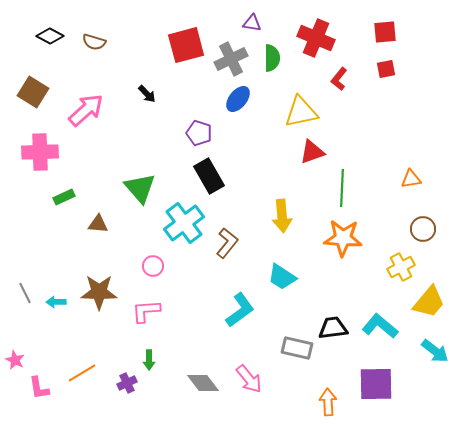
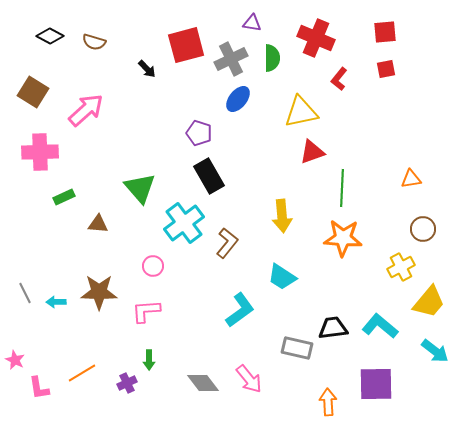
black arrow at (147, 94): moved 25 px up
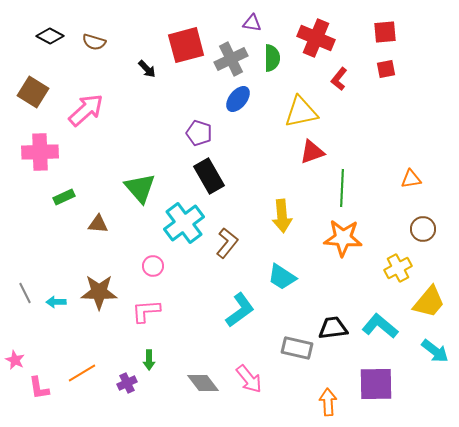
yellow cross at (401, 267): moved 3 px left, 1 px down
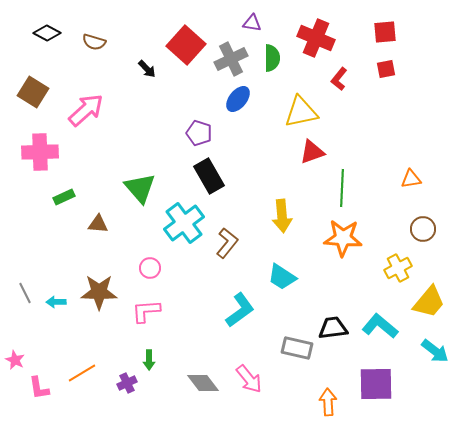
black diamond at (50, 36): moved 3 px left, 3 px up
red square at (186, 45): rotated 33 degrees counterclockwise
pink circle at (153, 266): moved 3 px left, 2 px down
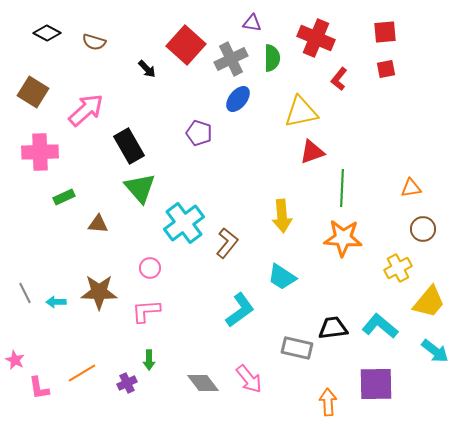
black rectangle at (209, 176): moved 80 px left, 30 px up
orange triangle at (411, 179): moved 9 px down
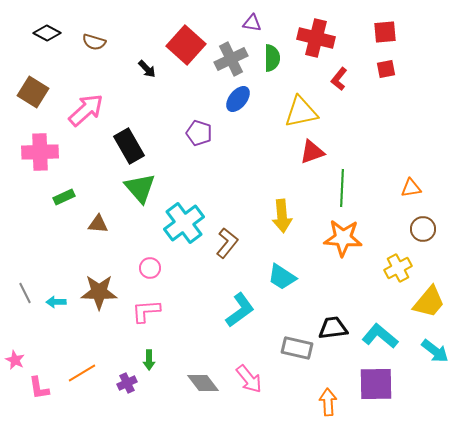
red cross at (316, 38): rotated 9 degrees counterclockwise
cyan L-shape at (380, 326): moved 10 px down
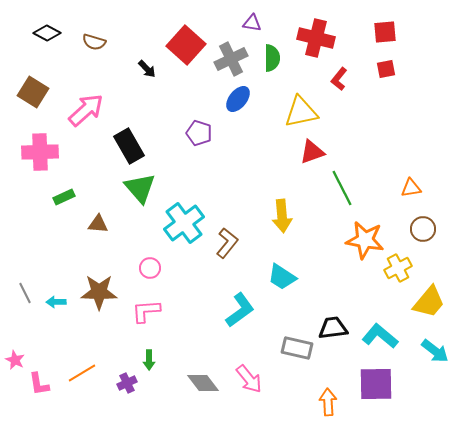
green line at (342, 188): rotated 30 degrees counterclockwise
orange star at (343, 238): moved 22 px right, 2 px down; rotated 6 degrees clockwise
pink L-shape at (39, 388): moved 4 px up
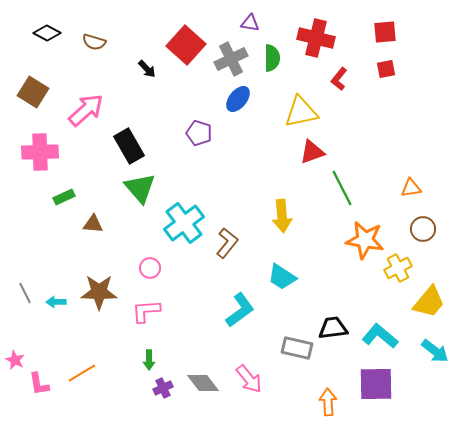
purple triangle at (252, 23): moved 2 px left
brown triangle at (98, 224): moved 5 px left
purple cross at (127, 383): moved 36 px right, 5 px down
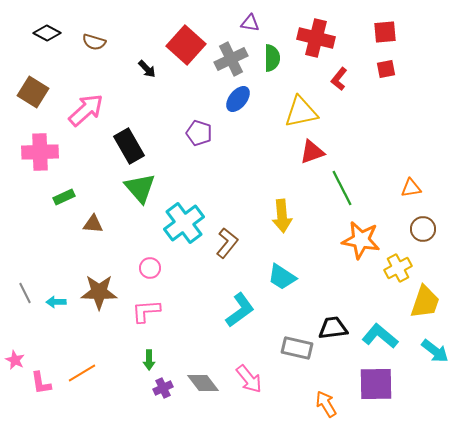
orange star at (365, 240): moved 4 px left
yellow trapezoid at (429, 302): moved 4 px left; rotated 21 degrees counterclockwise
pink L-shape at (39, 384): moved 2 px right, 1 px up
orange arrow at (328, 402): moved 2 px left, 2 px down; rotated 28 degrees counterclockwise
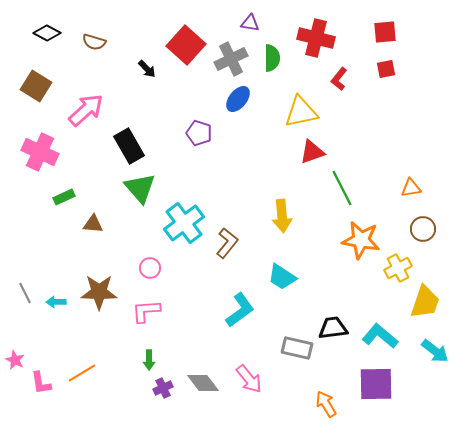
brown square at (33, 92): moved 3 px right, 6 px up
pink cross at (40, 152): rotated 27 degrees clockwise
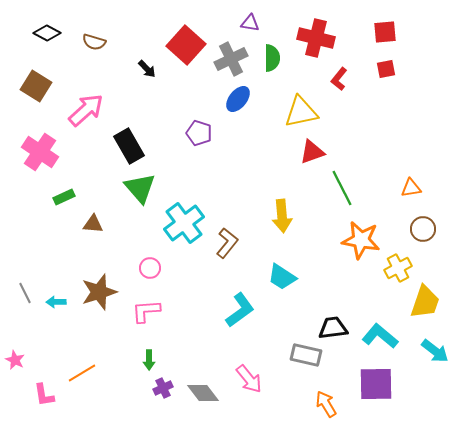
pink cross at (40, 152): rotated 9 degrees clockwise
brown star at (99, 292): rotated 18 degrees counterclockwise
gray rectangle at (297, 348): moved 9 px right, 7 px down
pink L-shape at (41, 383): moved 3 px right, 12 px down
gray diamond at (203, 383): moved 10 px down
